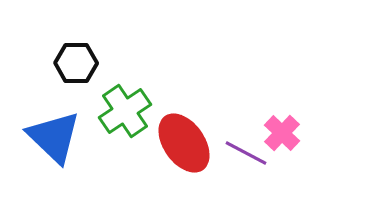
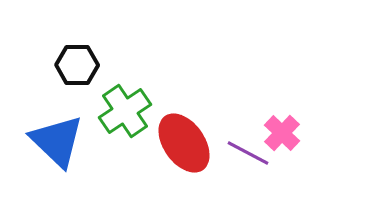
black hexagon: moved 1 px right, 2 px down
blue triangle: moved 3 px right, 4 px down
purple line: moved 2 px right
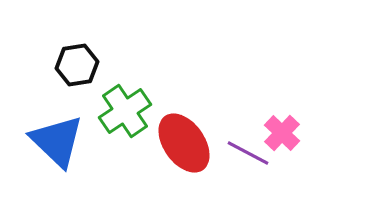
black hexagon: rotated 9 degrees counterclockwise
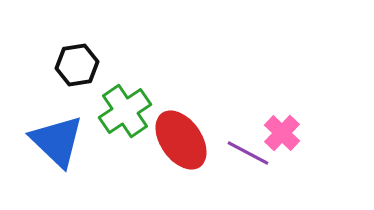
red ellipse: moved 3 px left, 3 px up
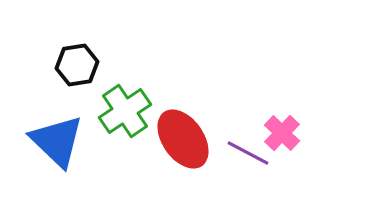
red ellipse: moved 2 px right, 1 px up
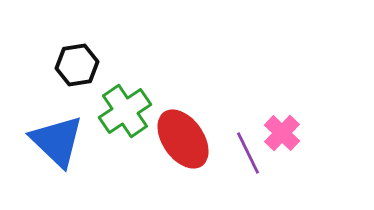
purple line: rotated 36 degrees clockwise
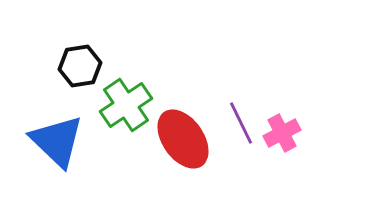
black hexagon: moved 3 px right, 1 px down
green cross: moved 1 px right, 6 px up
pink cross: rotated 18 degrees clockwise
purple line: moved 7 px left, 30 px up
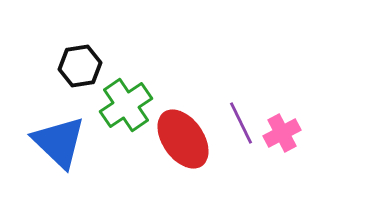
blue triangle: moved 2 px right, 1 px down
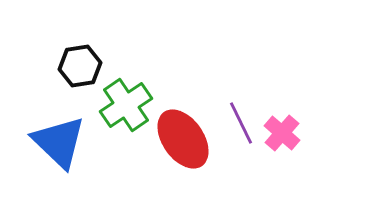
pink cross: rotated 21 degrees counterclockwise
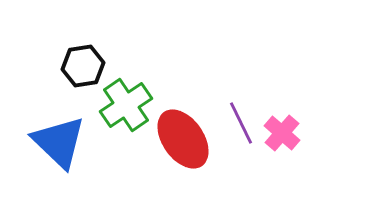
black hexagon: moved 3 px right
